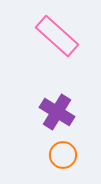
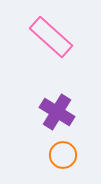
pink rectangle: moved 6 px left, 1 px down
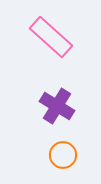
purple cross: moved 6 px up
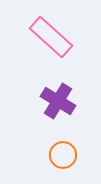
purple cross: moved 1 px right, 5 px up
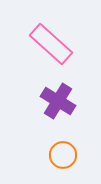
pink rectangle: moved 7 px down
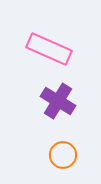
pink rectangle: moved 2 px left, 5 px down; rotated 18 degrees counterclockwise
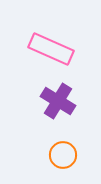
pink rectangle: moved 2 px right
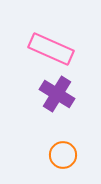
purple cross: moved 1 px left, 7 px up
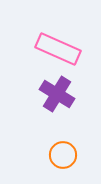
pink rectangle: moved 7 px right
